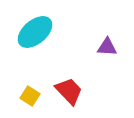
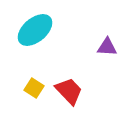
cyan ellipse: moved 2 px up
yellow square: moved 4 px right, 8 px up
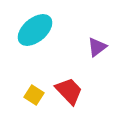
purple triangle: moved 10 px left; rotated 40 degrees counterclockwise
yellow square: moved 7 px down
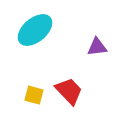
purple triangle: rotated 30 degrees clockwise
yellow square: rotated 18 degrees counterclockwise
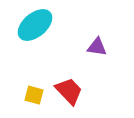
cyan ellipse: moved 5 px up
purple triangle: rotated 15 degrees clockwise
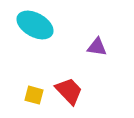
cyan ellipse: rotated 69 degrees clockwise
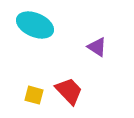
cyan ellipse: rotated 6 degrees counterclockwise
purple triangle: rotated 25 degrees clockwise
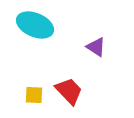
purple triangle: moved 1 px left
yellow square: rotated 12 degrees counterclockwise
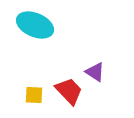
purple triangle: moved 1 px left, 25 px down
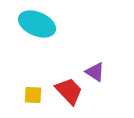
cyan ellipse: moved 2 px right, 1 px up
yellow square: moved 1 px left
